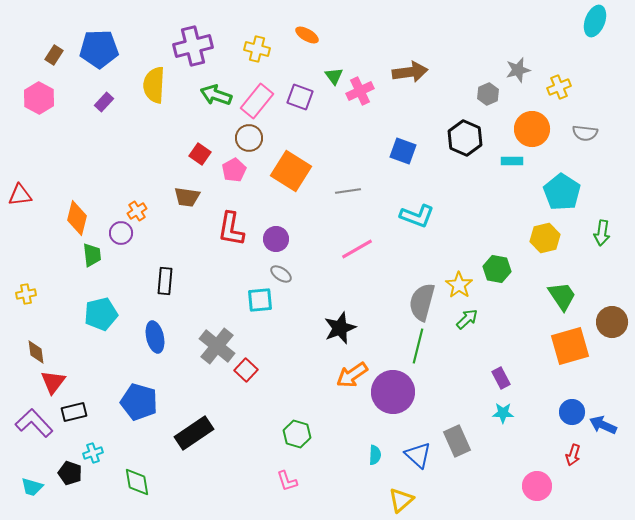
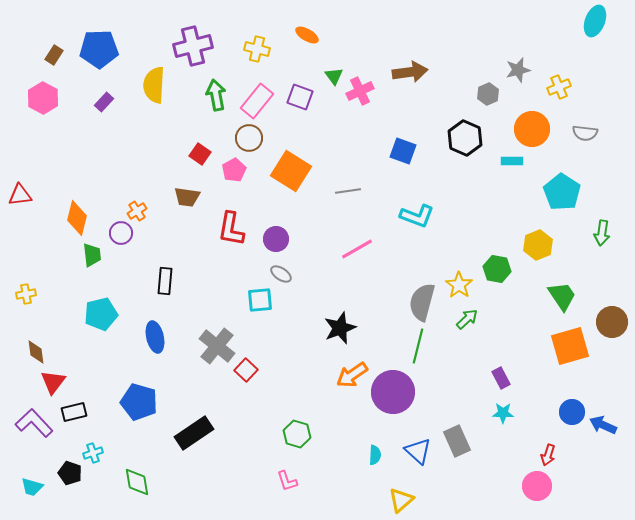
green arrow at (216, 95): rotated 60 degrees clockwise
pink hexagon at (39, 98): moved 4 px right
yellow hexagon at (545, 238): moved 7 px left, 7 px down; rotated 8 degrees counterclockwise
blue triangle at (418, 455): moved 4 px up
red arrow at (573, 455): moved 25 px left
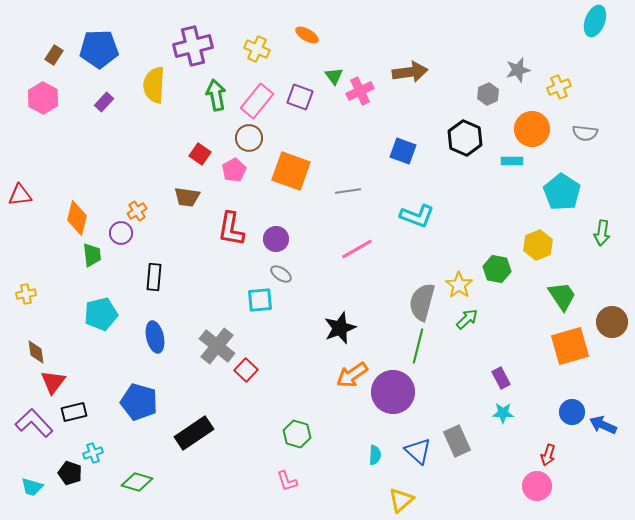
yellow cross at (257, 49): rotated 10 degrees clockwise
orange square at (291, 171): rotated 12 degrees counterclockwise
black rectangle at (165, 281): moved 11 px left, 4 px up
green diamond at (137, 482): rotated 64 degrees counterclockwise
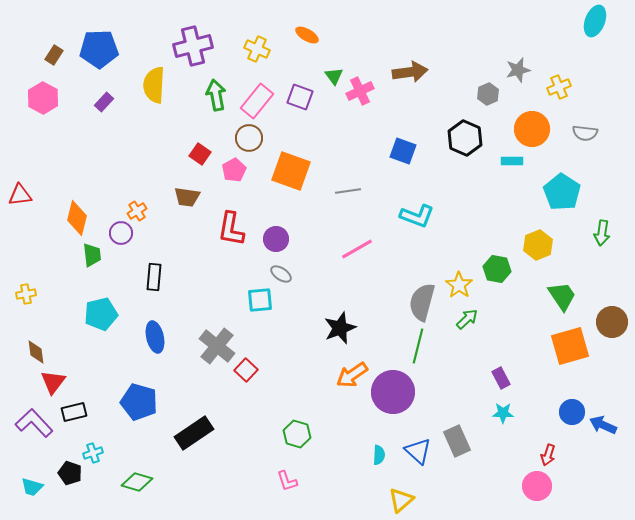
cyan semicircle at (375, 455): moved 4 px right
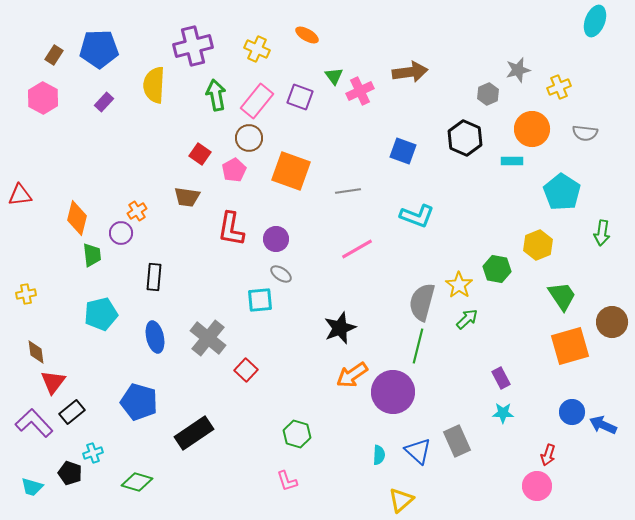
gray cross at (217, 346): moved 9 px left, 8 px up
black rectangle at (74, 412): moved 2 px left; rotated 25 degrees counterclockwise
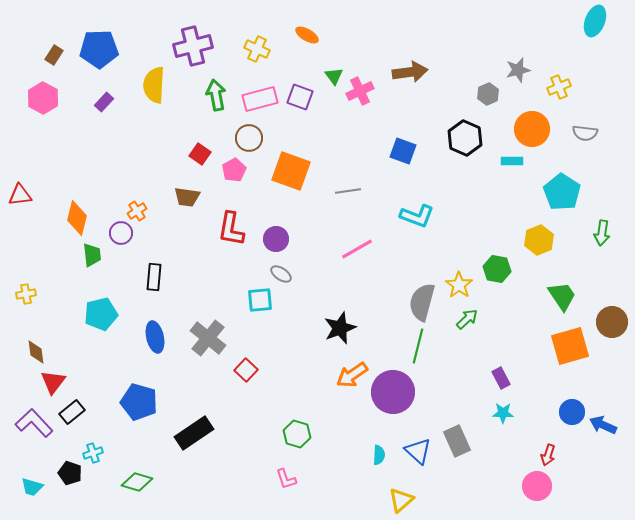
pink rectangle at (257, 101): moved 3 px right, 2 px up; rotated 36 degrees clockwise
yellow hexagon at (538, 245): moved 1 px right, 5 px up
pink L-shape at (287, 481): moved 1 px left, 2 px up
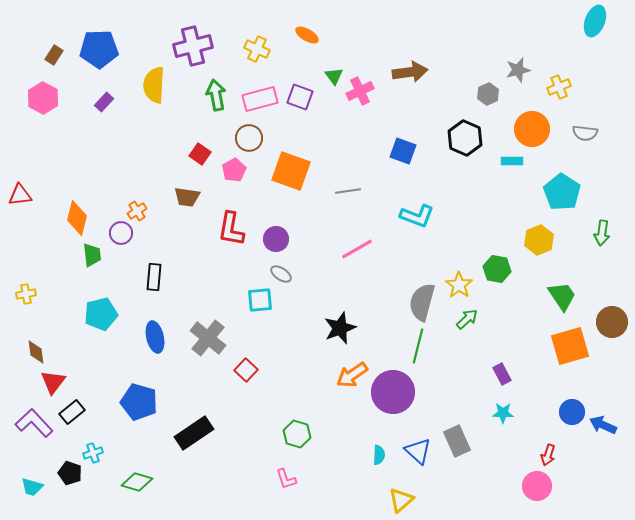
purple rectangle at (501, 378): moved 1 px right, 4 px up
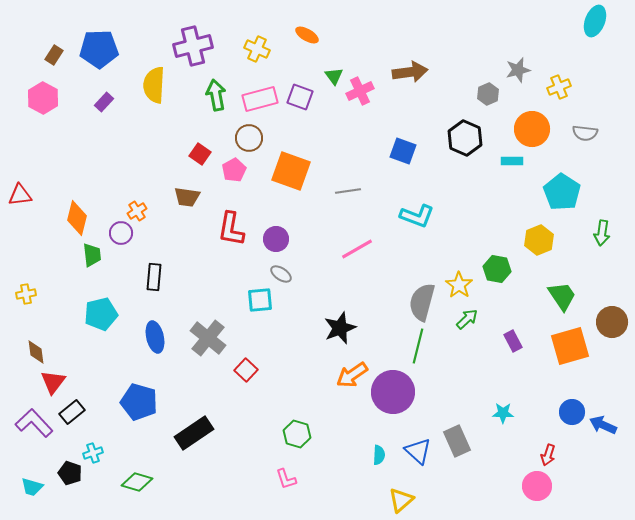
purple rectangle at (502, 374): moved 11 px right, 33 px up
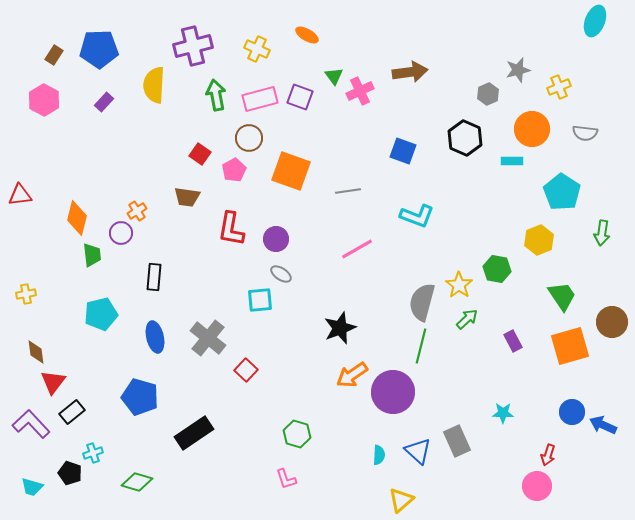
pink hexagon at (43, 98): moved 1 px right, 2 px down
green line at (418, 346): moved 3 px right
blue pentagon at (139, 402): moved 1 px right, 5 px up
purple L-shape at (34, 423): moved 3 px left, 1 px down
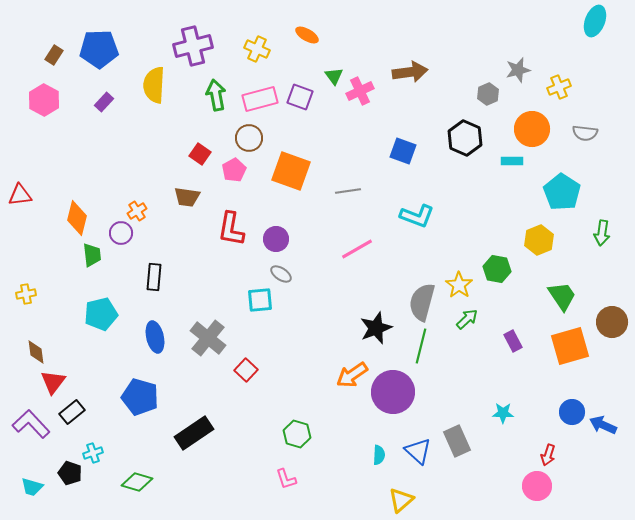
black star at (340, 328): moved 36 px right
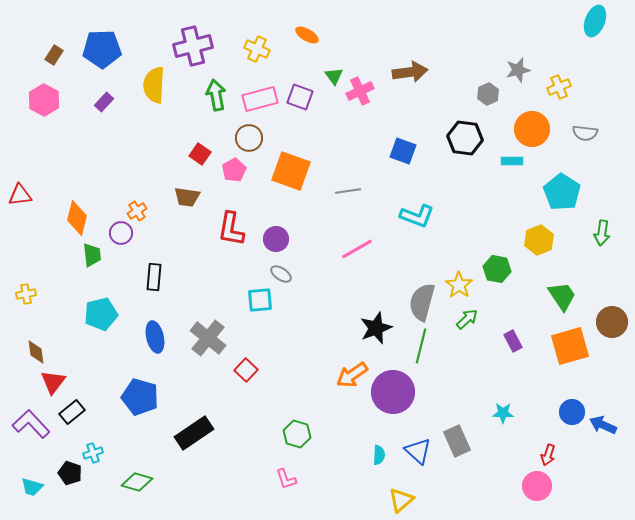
blue pentagon at (99, 49): moved 3 px right
black hexagon at (465, 138): rotated 16 degrees counterclockwise
